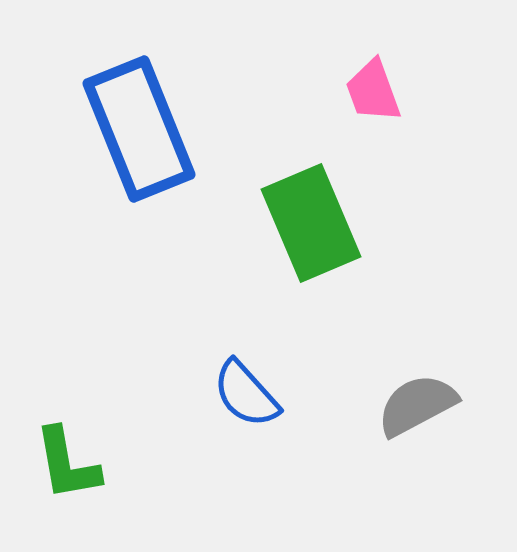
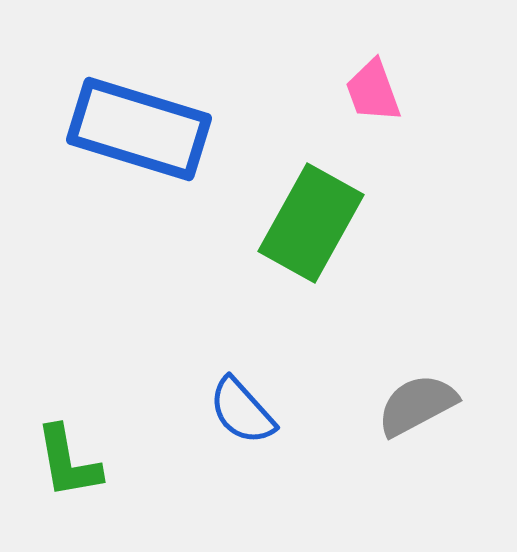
blue rectangle: rotated 51 degrees counterclockwise
green rectangle: rotated 52 degrees clockwise
blue semicircle: moved 4 px left, 17 px down
green L-shape: moved 1 px right, 2 px up
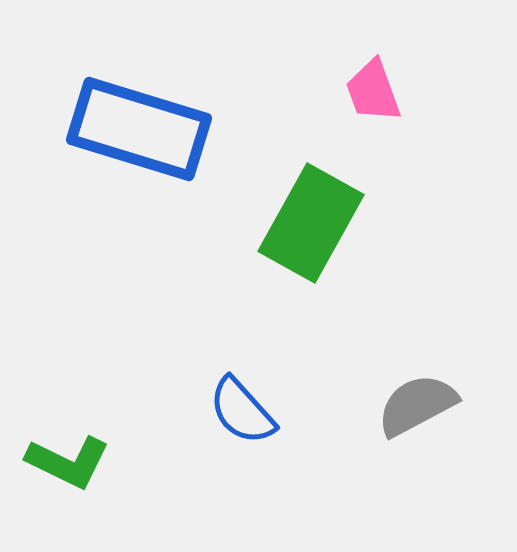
green L-shape: rotated 54 degrees counterclockwise
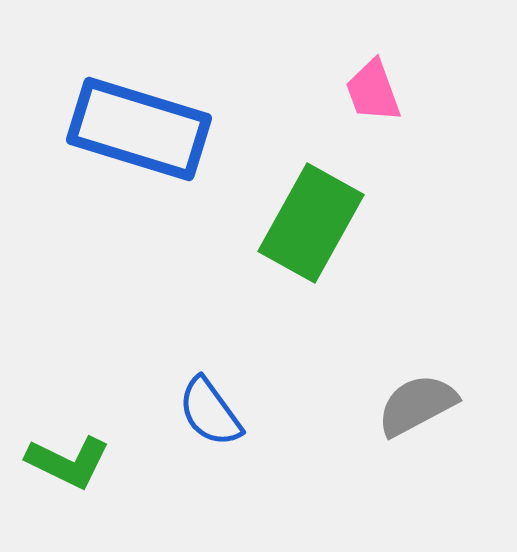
blue semicircle: moved 32 px left, 1 px down; rotated 6 degrees clockwise
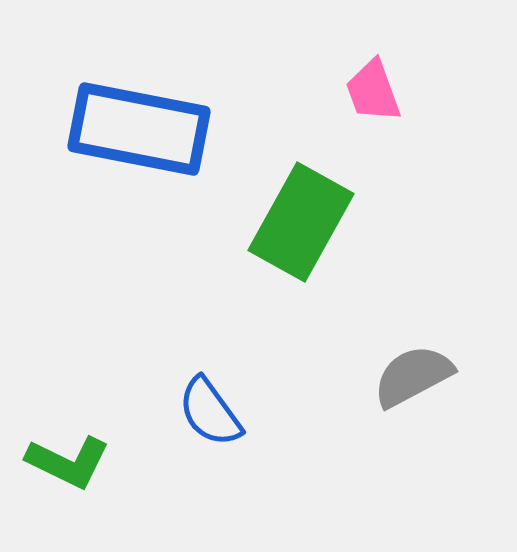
blue rectangle: rotated 6 degrees counterclockwise
green rectangle: moved 10 px left, 1 px up
gray semicircle: moved 4 px left, 29 px up
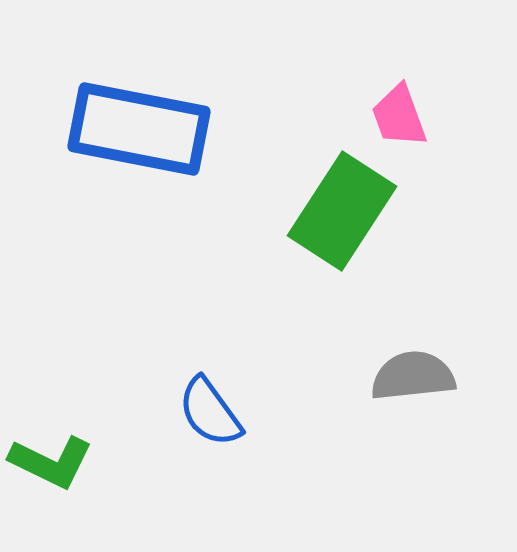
pink trapezoid: moved 26 px right, 25 px down
green rectangle: moved 41 px right, 11 px up; rotated 4 degrees clockwise
gray semicircle: rotated 22 degrees clockwise
green L-shape: moved 17 px left
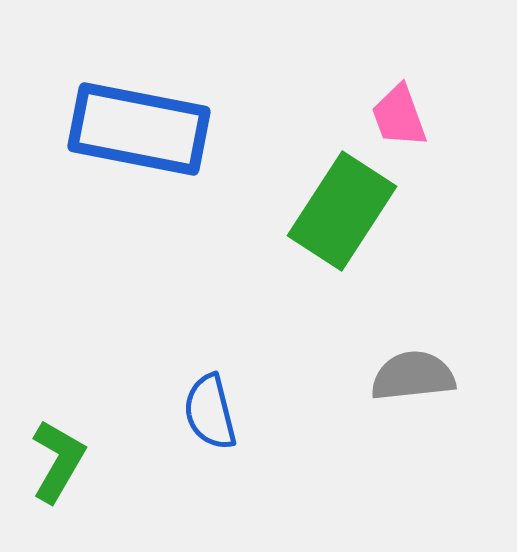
blue semicircle: rotated 22 degrees clockwise
green L-shape: moved 7 px right, 1 px up; rotated 86 degrees counterclockwise
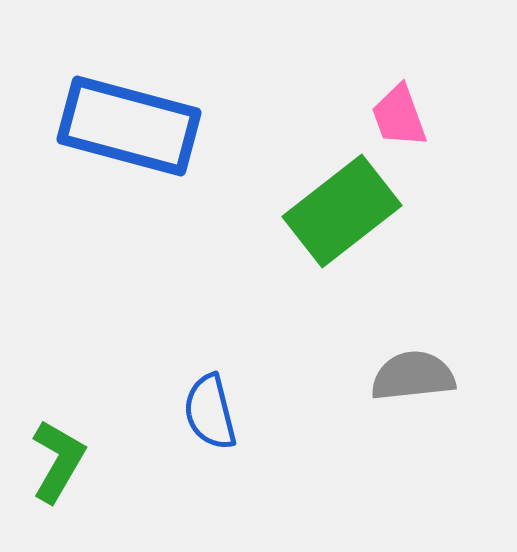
blue rectangle: moved 10 px left, 3 px up; rotated 4 degrees clockwise
green rectangle: rotated 19 degrees clockwise
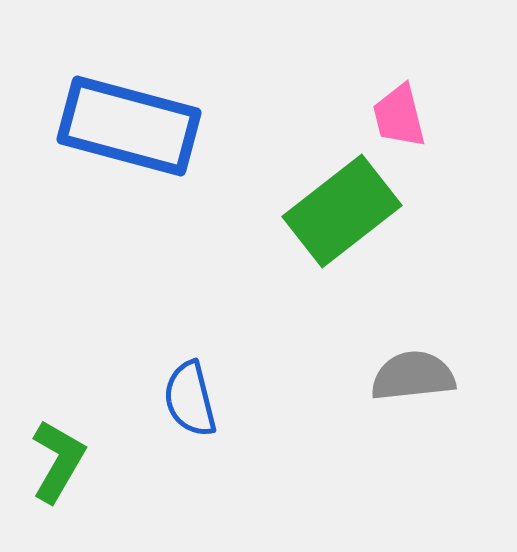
pink trapezoid: rotated 6 degrees clockwise
blue semicircle: moved 20 px left, 13 px up
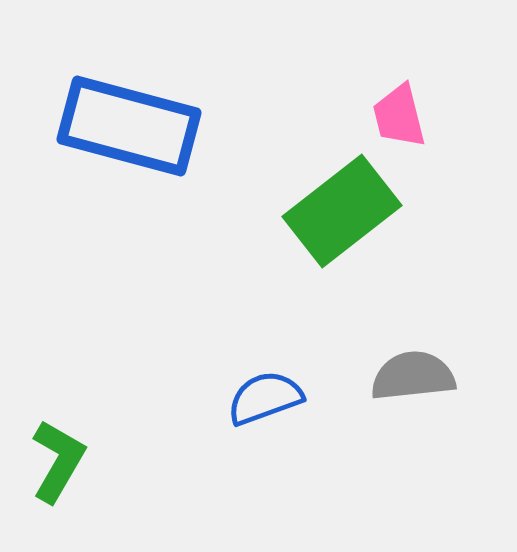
blue semicircle: moved 75 px right, 1 px up; rotated 84 degrees clockwise
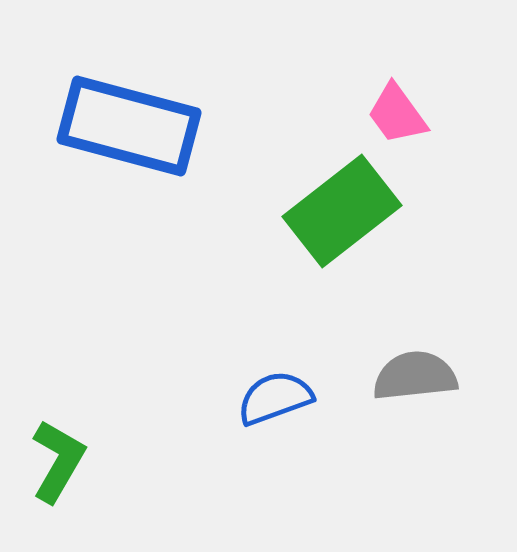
pink trapezoid: moved 2 px left, 2 px up; rotated 22 degrees counterclockwise
gray semicircle: moved 2 px right
blue semicircle: moved 10 px right
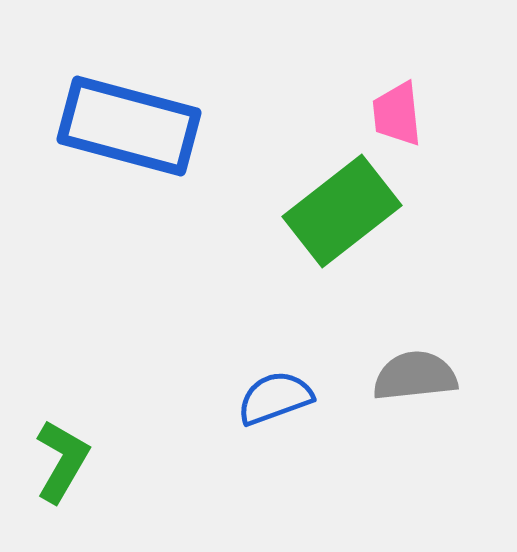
pink trapezoid: rotated 30 degrees clockwise
green L-shape: moved 4 px right
